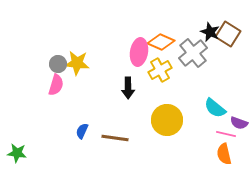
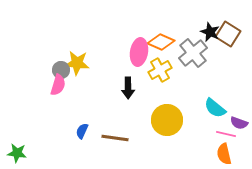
gray circle: moved 3 px right, 6 px down
pink semicircle: moved 2 px right
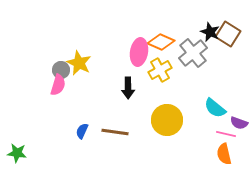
yellow star: moved 2 px right; rotated 20 degrees clockwise
brown line: moved 6 px up
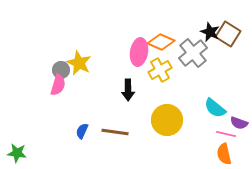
black arrow: moved 2 px down
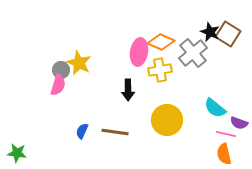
yellow cross: rotated 20 degrees clockwise
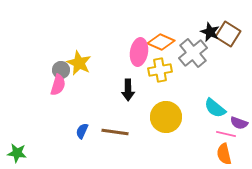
yellow circle: moved 1 px left, 3 px up
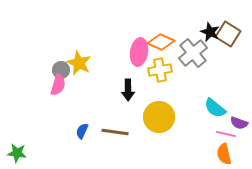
yellow circle: moved 7 px left
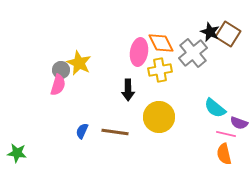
orange diamond: moved 1 px down; rotated 40 degrees clockwise
